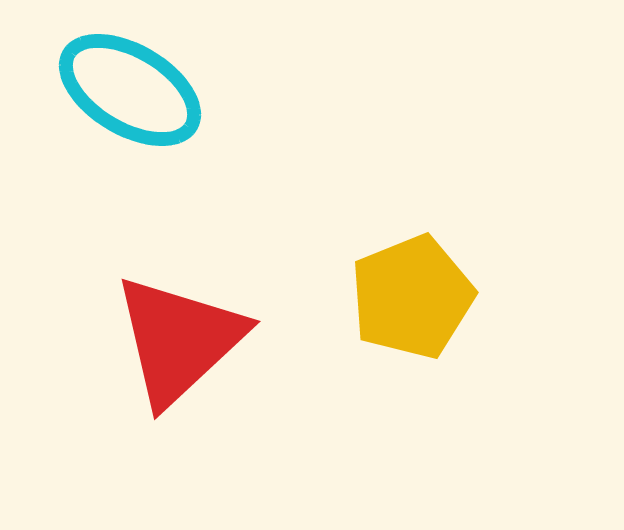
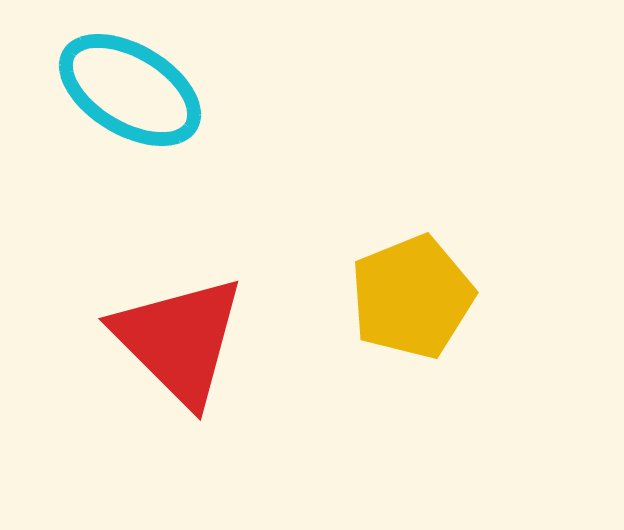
red triangle: rotated 32 degrees counterclockwise
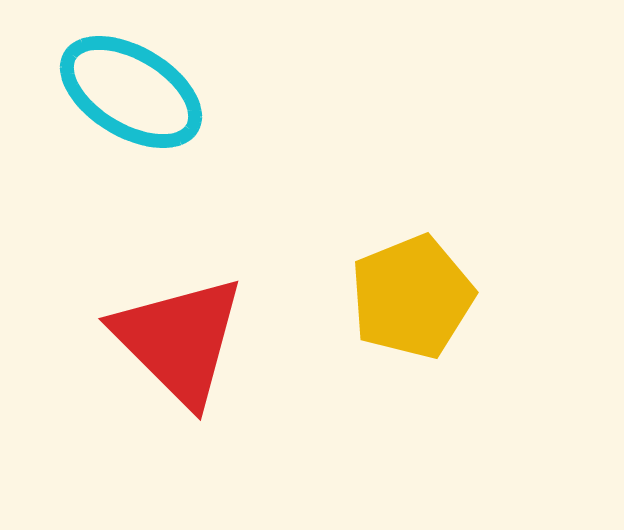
cyan ellipse: moved 1 px right, 2 px down
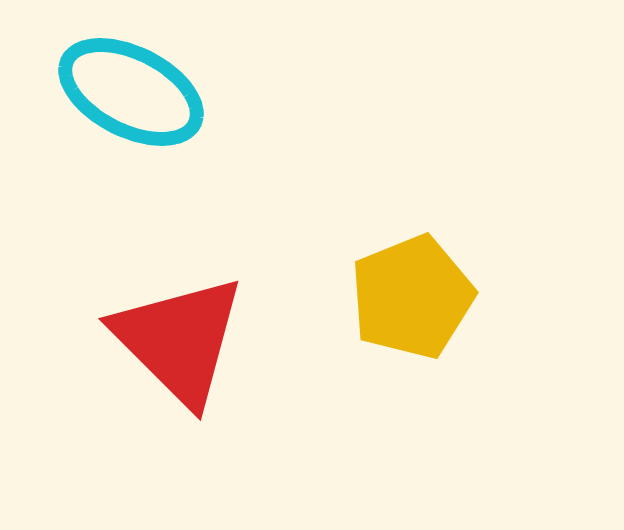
cyan ellipse: rotated 4 degrees counterclockwise
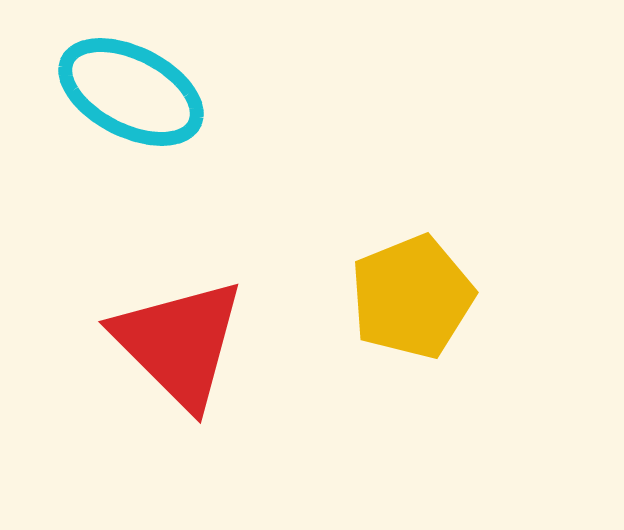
red triangle: moved 3 px down
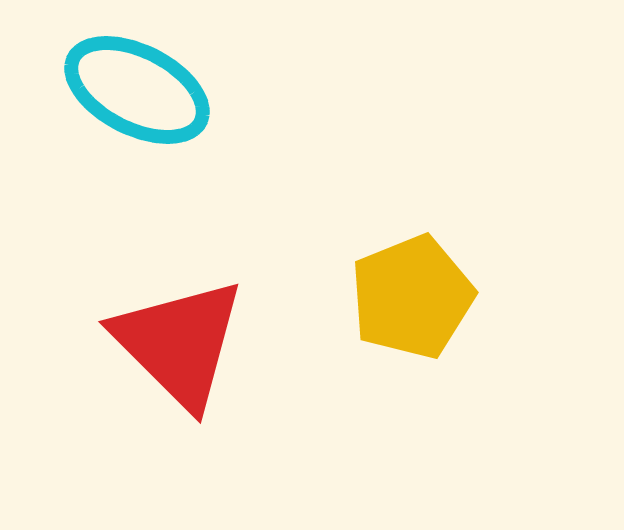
cyan ellipse: moved 6 px right, 2 px up
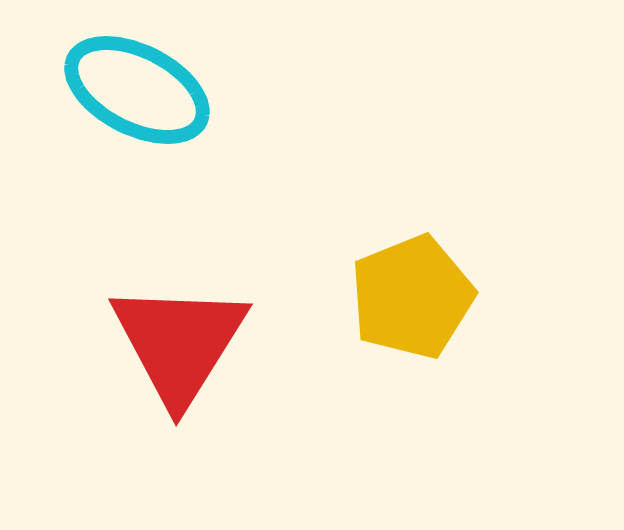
red triangle: rotated 17 degrees clockwise
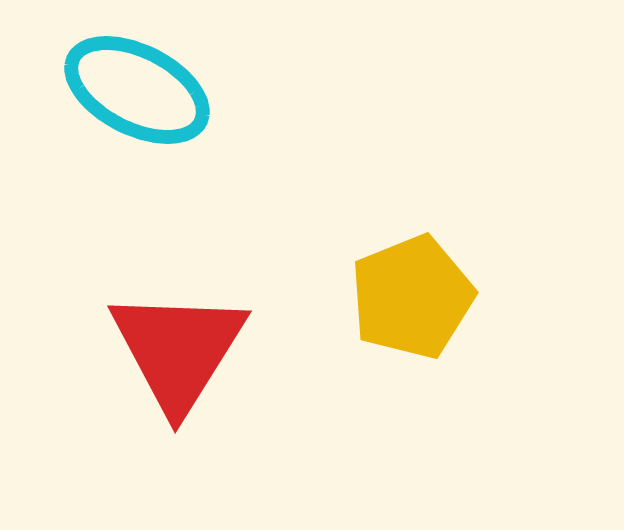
red triangle: moved 1 px left, 7 px down
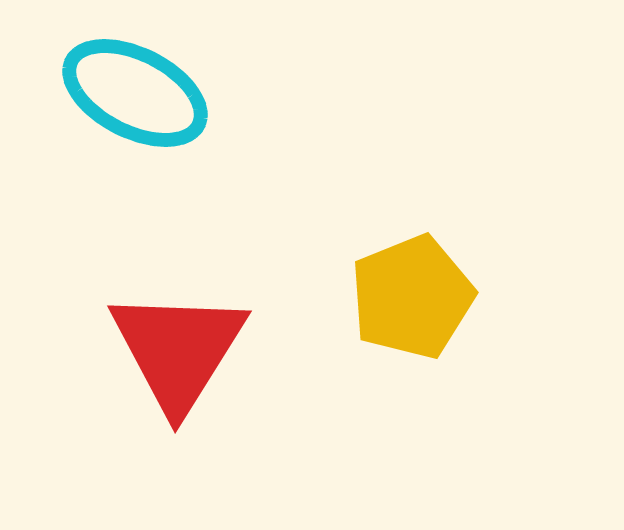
cyan ellipse: moved 2 px left, 3 px down
